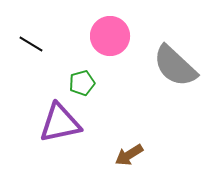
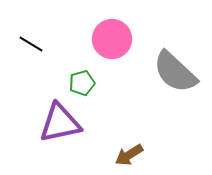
pink circle: moved 2 px right, 3 px down
gray semicircle: moved 6 px down
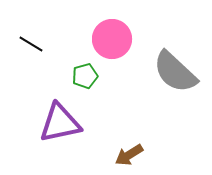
green pentagon: moved 3 px right, 7 px up
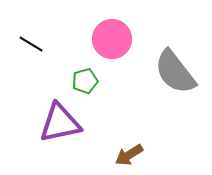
gray semicircle: rotated 9 degrees clockwise
green pentagon: moved 5 px down
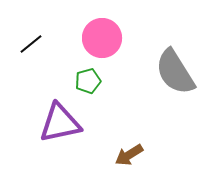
pink circle: moved 10 px left, 1 px up
black line: rotated 70 degrees counterclockwise
gray semicircle: rotated 6 degrees clockwise
green pentagon: moved 3 px right
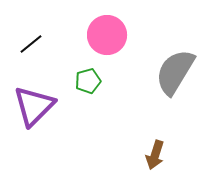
pink circle: moved 5 px right, 3 px up
gray semicircle: rotated 63 degrees clockwise
purple triangle: moved 26 px left, 17 px up; rotated 33 degrees counterclockwise
brown arrow: moved 26 px right; rotated 40 degrees counterclockwise
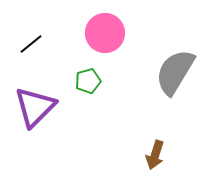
pink circle: moved 2 px left, 2 px up
purple triangle: moved 1 px right, 1 px down
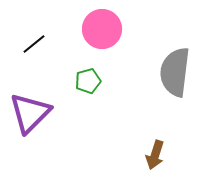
pink circle: moved 3 px left, 4 px up
black line: moved 3 px right
gray semicircle: rotated 24 degrees counterclockwise
purple triangle: moved 5 px left, 6 px down
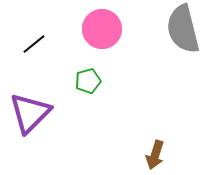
gray semicircle: moved 8 px right, 43 px up; rotated 21 degrees counterclockwise
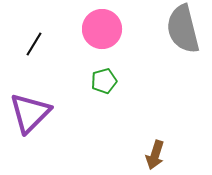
black line: rotated 20 degrees counterclockwise
green pentagon: moved 16 px right
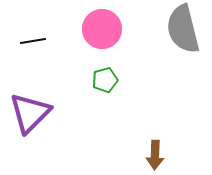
black line: moved 1 px left, 3 px up; rotated 50 degrees clockwise
green pentagon: moved 1 px right, 1 px up
brown arrow: rotated 16 degrees counterclockwise
